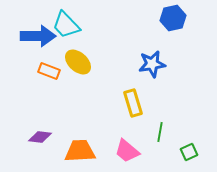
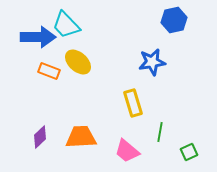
blue hexagon: moved 1 px right, 2 px down
blue arrow: moved 1 px down
blue star: moved 2 px up
purple diamond: rotated 50 degrees counterclockwise
orange trapezoid: moved 1 px right, 14 px up
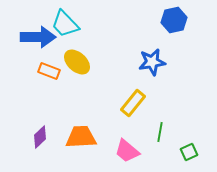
cyan trapezoid: moved 1 px left, 1 px up
yellow ellipse: moved 1 px left
yellow rectangle: rotated 56 degrees clockwise
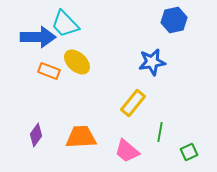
purple diamond: moved 4 px left, 2 px up; rotated 10 degrees counterclockwise
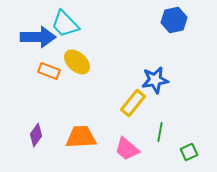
blue star: moved 3 px right, 18 px down
pink trapezoid: moved 2 px up
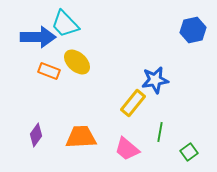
blue hexagon: moved 19 px right, 10 px down
green square: rotated 12 degrees counterclockwise
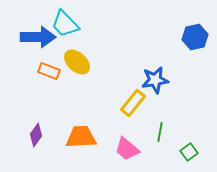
blue hexagon: moved 2 px right, 7 px down
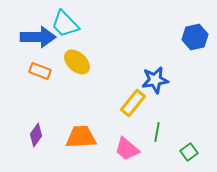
orange rectangle: moved 9 px left
green line: moved 3 px left
